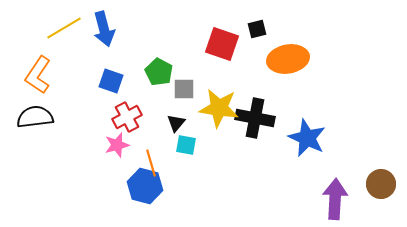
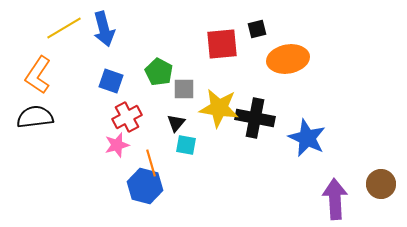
red square: rotated 24 degrees counterclockwise
purple arrow: rotated 6 degrees counterclockwise
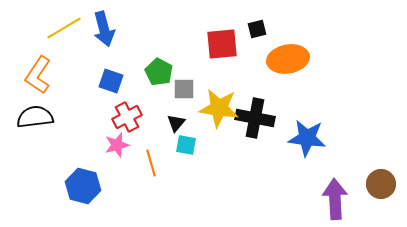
blue star: rotated 18 degrees counterclockwise
blue hexagon: moved 62 px left
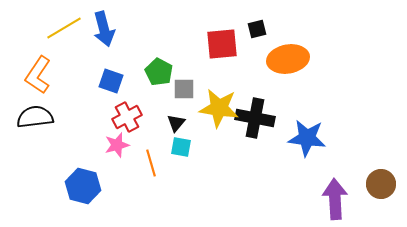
cyan square: moved 5 px left, 2 px down
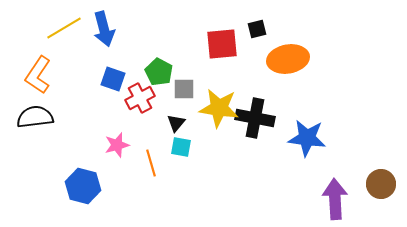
blue square: moved 2 px right, 2 px up
red cross: moved 13 px right, 19 px up
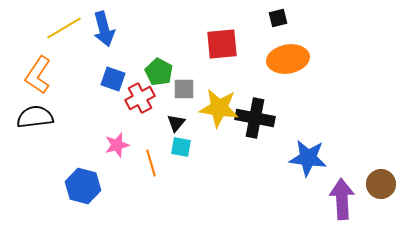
black square: moved 21 px right, 11 px up
blue star: moved 1 px right, 20 px down
purple arrow: moved 7 px right
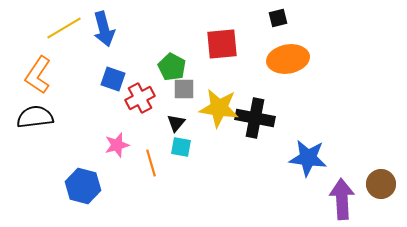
green pentagon: moved 13 px right, 5 px up
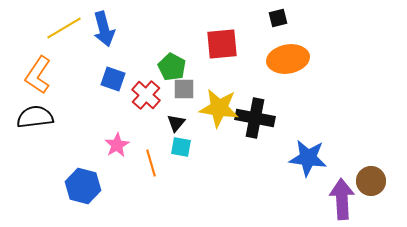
red cross: moved 6 px right, 3 px up; rotated 20 degrees counterclockwise
pink star: rotated 15 degrees counterclockwise
brown circle: moved 10 px left, 3 px up
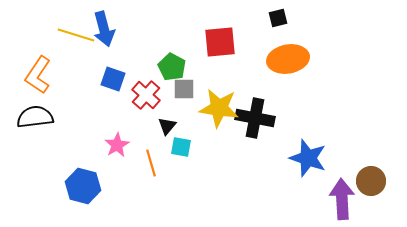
yellow line: moved 12 px right, 7 px down; rotated 48 degrees clockwise
red square: moved 2 px left, 2 px up
black triangle: moved 9 px left, 3 px down
blue star: rotated 12 degrees clockwise
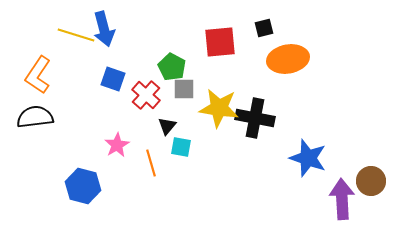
black square: moved 14 px left, 10 px down
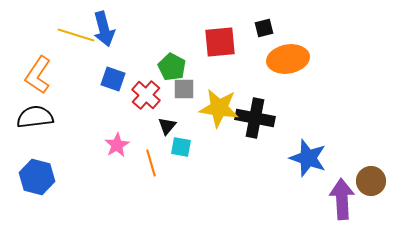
blue hexagon: moved 46 px left, 9 px up
